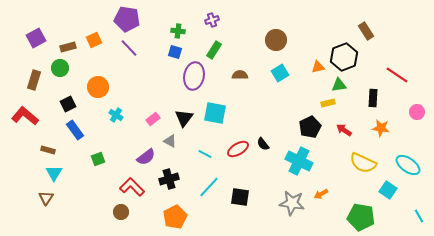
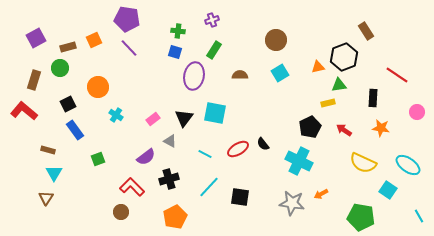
red L-shape at (25, 116): moved 1 px left, 5 px up
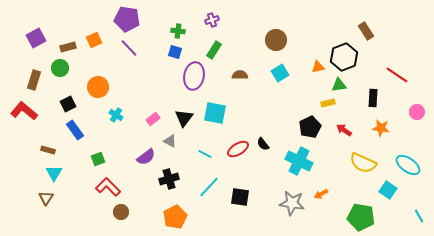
red L-shape at (132, 187): moved 24 px left
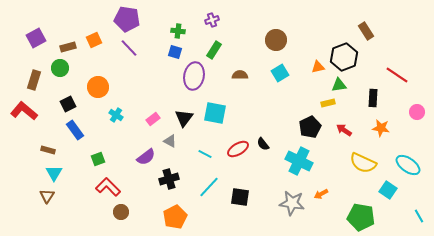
brown triangle at (46, 198): moved 1 px right, 2 px up
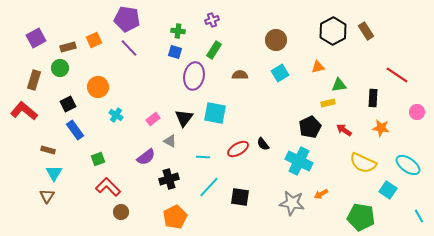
black hexagon at (344, 57): moved 11 px left, 26 px up; rotated 8 degrees counterclockwise
cyan line at (205, 154): moved 2 px left, 3 px down; rotated 24 degrees counterclockwise
